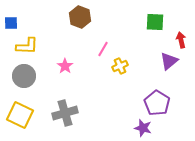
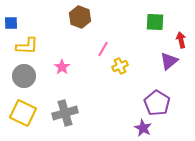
pink star: moved 3 px left, 1 px down
yellow square: moved 3 px right, 2 px up
purple star: rotated 12 degrees clockwise
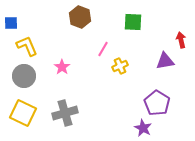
green square: moved 22 px left
yellow L-shape: rotated 115 degrees counterclockwise
purple triangle: moved 4 px left; rotated 30 degrees clockwise
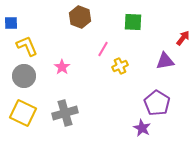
red arrow: moved 2 px right, 2 px up; rotated 49 degrees clockwise
purple star: moved 1 px left
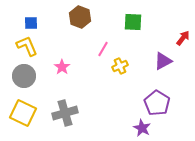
blue square: moved 20 px right
purple triangle: moved 2 px left; rotated 18 degrees counterclockwise
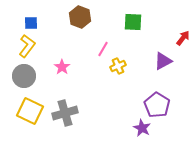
yellow L-shape: rotated 60 degrees clockwise
yellow cross: moved 2 px left
purple pentagon: moved 2 px down
yellow square: moved 7 px right, 2 px up
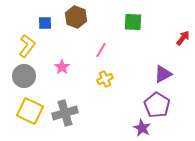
brown hexagon: moved 4 px left
blue square: moved 14 px right
pink line: moved 2 px left, 1 px down
purple triangle: moved 13 px down
yellow cross: moved 13 px left, 13 px down
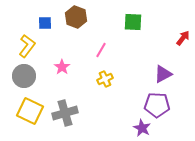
purple pentagon: rotated 30 degrees counterclockwise
